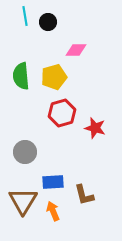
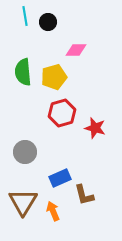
green semicircle: moved 2 px right, 4 px up
blue rectangle: moved 7 px right, 4 px up; rotated 20 degrees counterclockwise
brown triangle: moved 1 px down
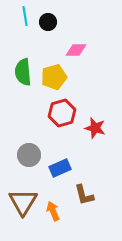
gray circle: moved 4 px right, 3 px down
blue rectangle: moved 10 px up
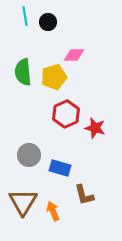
pink diamond: moved 2 px left, 5 px down
red hexagon: moved 4 px right, 1 px down; rotated 8 degrees counterclockwise
blue rectangle: rotated 40 degrees clockwise
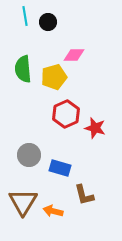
green semicircle: moved 3 px up
orange arrow: rotated 54 degrees counterclockwise
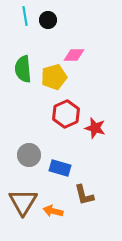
black circle: moved 2 px up
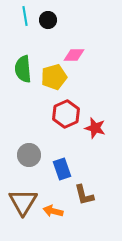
blue rectangle: moved 2 px right, 1 px down; rotated 55 degrees clockwise
